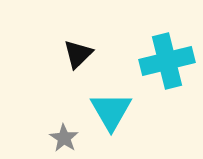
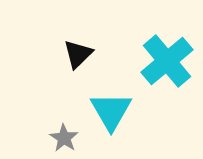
cyan cross: rotated 26 degrees counterclockwise
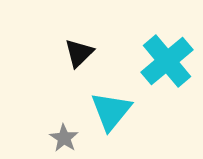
black triangle: moved 1 px right, 1 px up
cyan triangle: rotated 9 degrees clockwise
